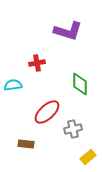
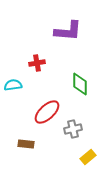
purple L-shape: rotated 12 degrees counterclockwise
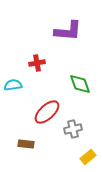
green diamond: rotated 20 degrees counterclockwise
